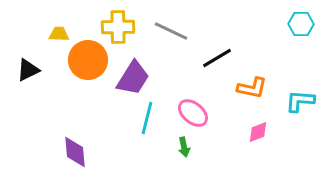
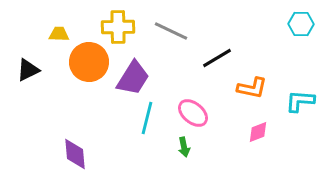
orange circle: moved 1 px right, 2 px down
purple diamond: moved 2 px down
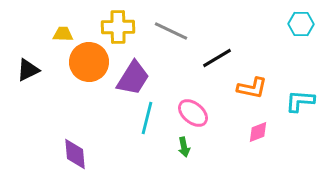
yellow trapezoid: moved 4 px right
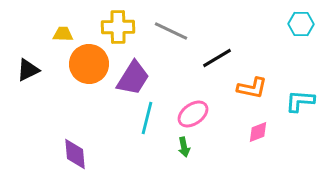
orange circle: moved 2 px down
pink ellipse: moved 1 px down; rotated 76 degrees counterclockwise
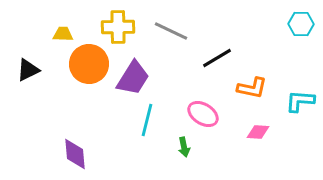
pink ellipse: moved 10 px right; rotated 68 degrees clockwise
cyan line: moved 2 px down
pink diamond: rotated 25 degrees clockwise
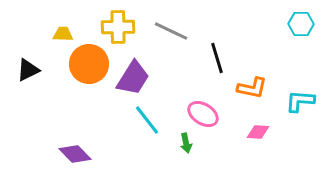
black line: rotated 76 degrees counterclockwise
cyan line: rotated 52 degrees counterclockwise
green arrow: moved 2 px right, 4 px up
purple diamond: rotated 40 degrees counterclockwise
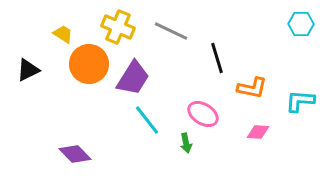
yellow cross: rotated 24 degrees clockwise
yellow trapezoid: rotated 30 degrees clockwise
